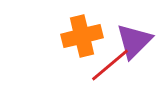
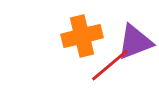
purple triangle: moved 1 px right, 1 px down; rotated 24 degrees clockwise
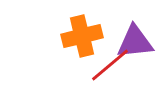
purple triangle: rotated 15 degrees clockwise
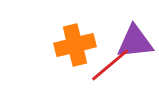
orange cross: moved 7 px left, 9 px down
